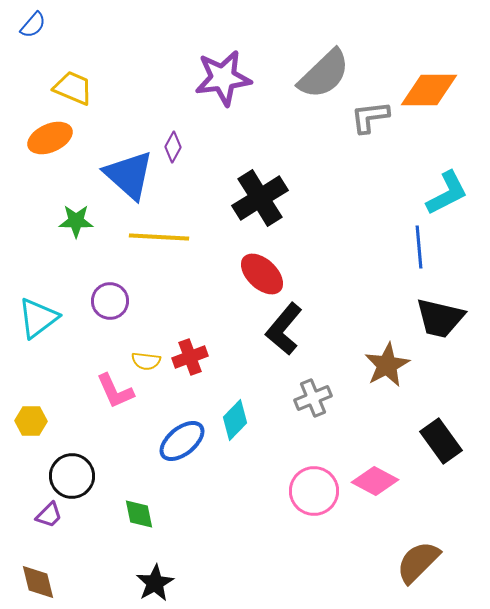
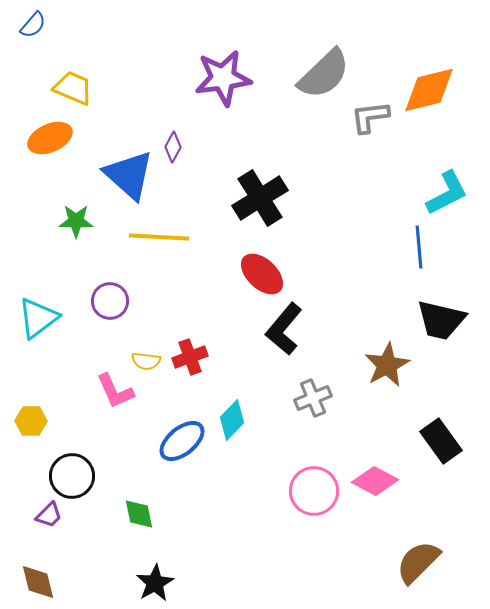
orange diamond: rotated 14 degrees counterclockwise
black trapezoid: moved 1 px right, 2 px down
cyan diamond: moved 3 px left
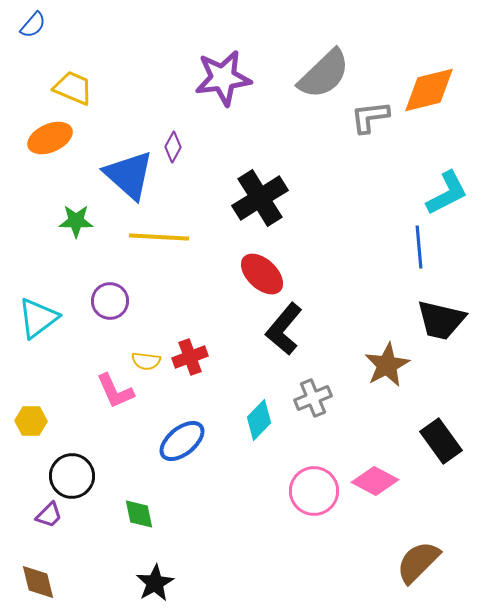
cyan diamond: moved 27 px right
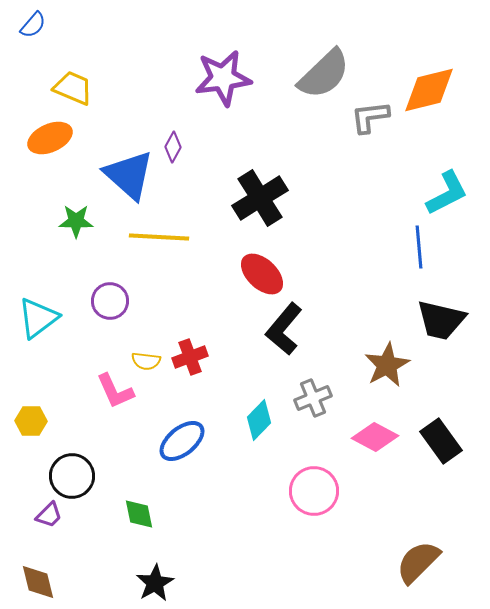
pink diamond: moved 44 px up
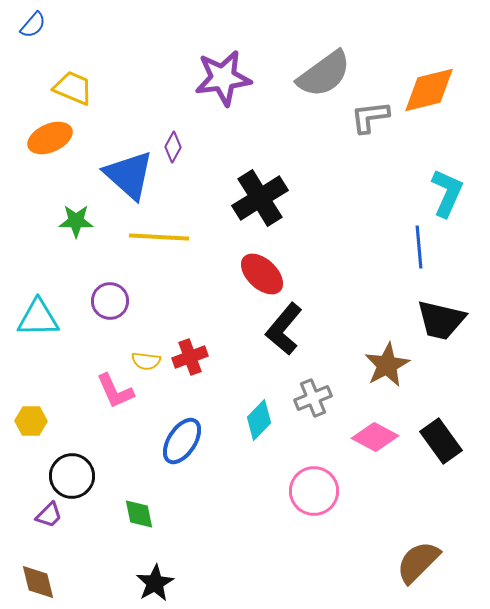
gray semicircle: rotated 8 degrees clockwise
cyan L-shape: rotated 39 degrees counterclockwise
cyan triangle: rotated 36 degrees clockwise
blue ellipse: rotated 18 degrees counterclockwise
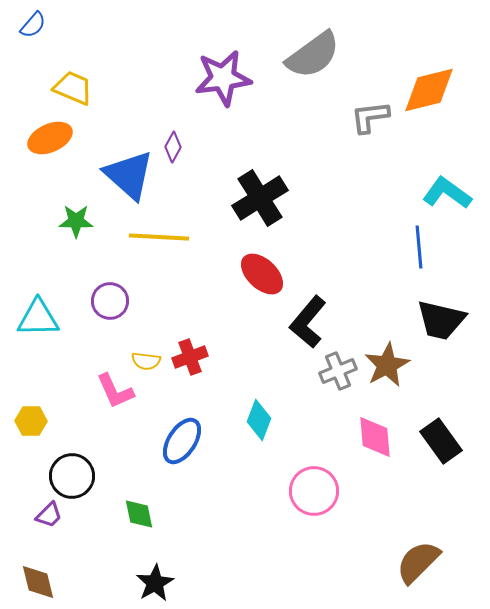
gray semicircle: moved 11 px left, 19 px up
cyan L-shape: rotated 78 degrees counterclockwise
black L-shape: moved 24 px right, 7 px up
gray cross: moved 25 px right, 27 px up
cyan diamond: rotated 24 degrees counterclockwise
pink diamond: rotated 57 degrees clockwise
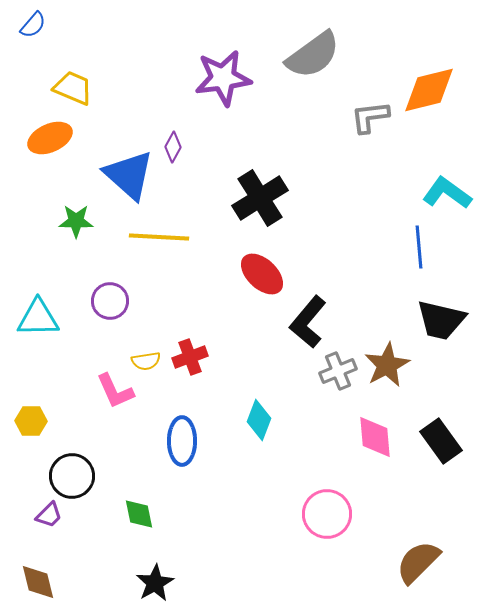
yellow semicircle: rotated 16 degrees counterclockwise
blue ellipse: rotated 33 degrees counterclockwise
pink circle: moved 13 px right, 23 px down
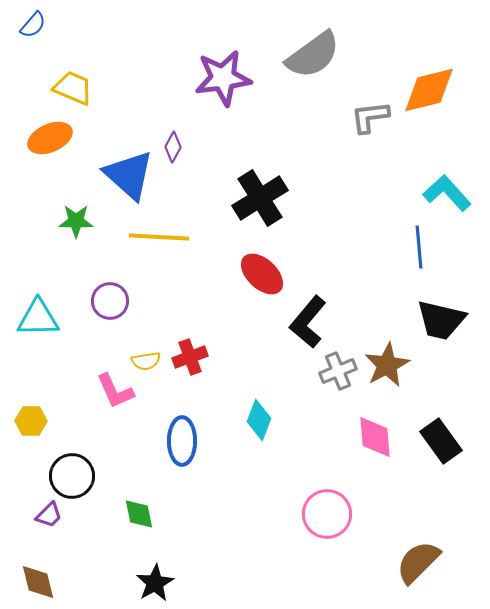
cyan L-shape: rotated 12 degrees clockwise
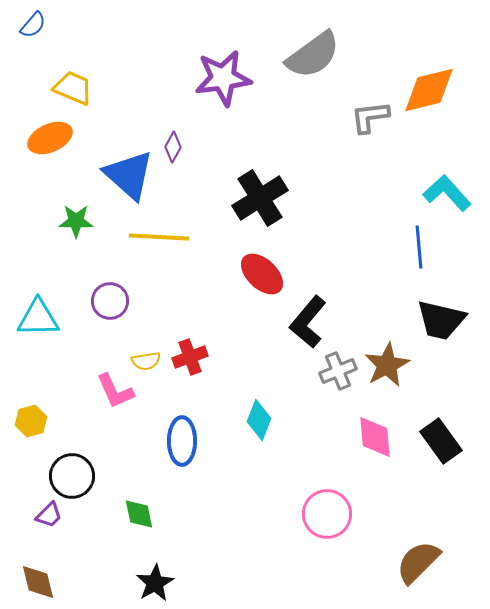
yellow hexagon: rotated 16 degrees counterclockwise
